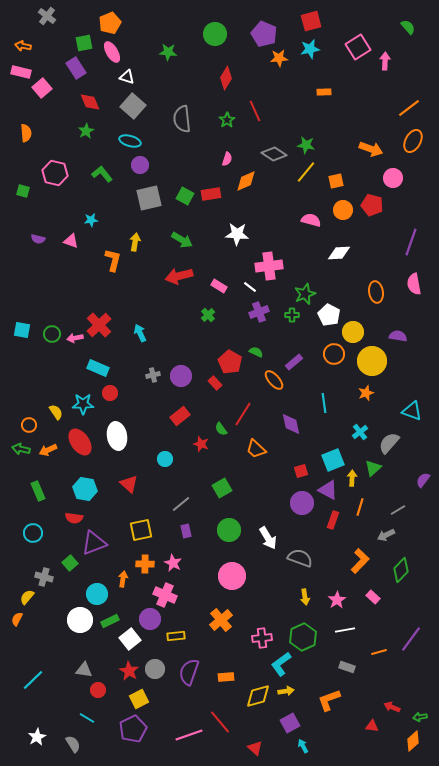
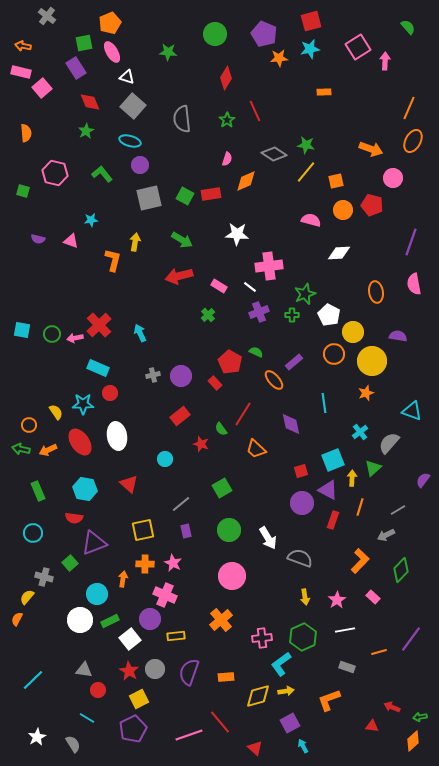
orange line at (409, 108): rotated 30 degrees counterclockwise
yellow square at (141, 530): moved 2 px right
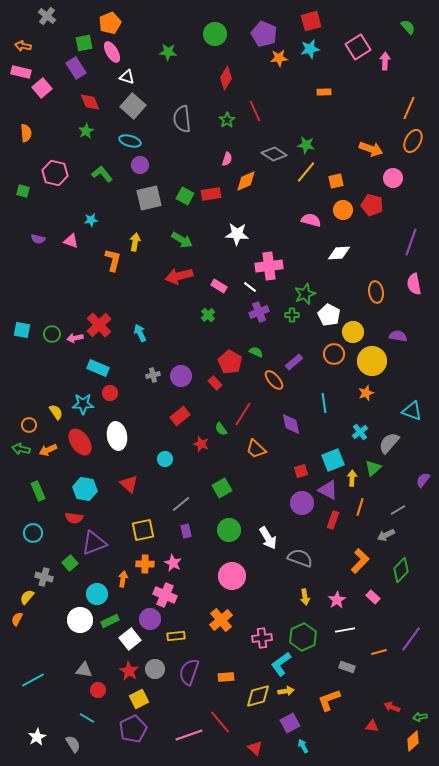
cyan line at (33, 680): rotated 15 degrees clockwise
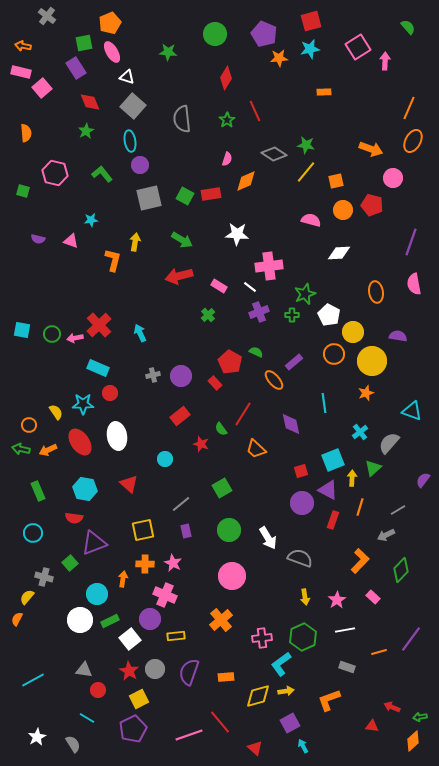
cyan ellipse at (130, 141): rotated 65 degrees clockwise
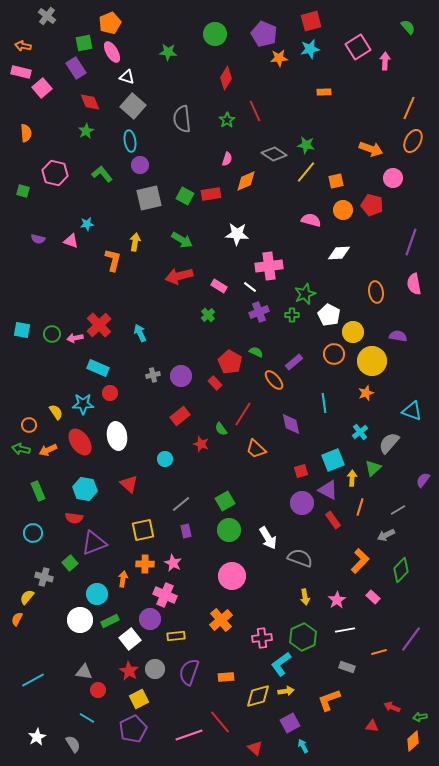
cyan star at (91, 220): moved 4 px left, 4 px down
green square at (222, 488): moved 3 px right, 13 px down
red rectangle at (333, 520): rotated 54 degrees counterclockwise
gray triangle at (84, 670): moved 2 px down
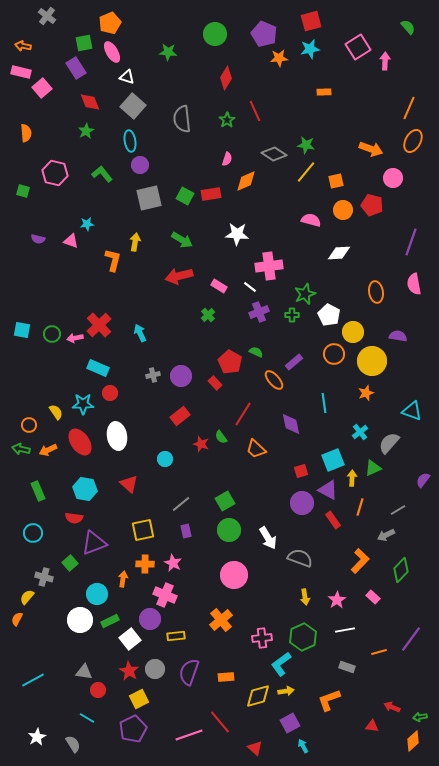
green semicircle at (221, 429): moved 8 px down
green triangle at (373, 468): rotated 18 degrees clockwise
pink circle at (232, 576): moved 2 px right, 1 px up
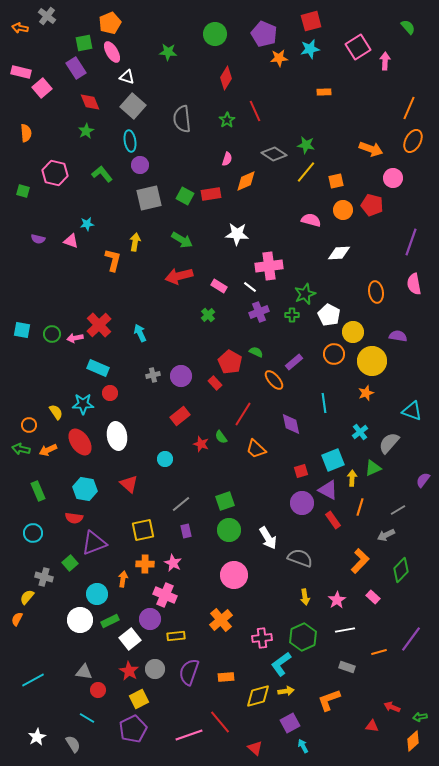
orange arrow at (23, 46): moved 3 px left, 18 px up
green square at (225, 501): rotated 12 degrees clockwise
